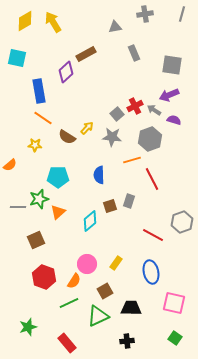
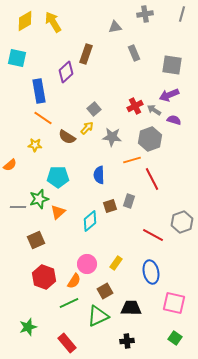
brown rectangle at (86, 54): rotated 42 degrees counterclockwise
gray square at (117, 114): moved 23 px left, 5 px up
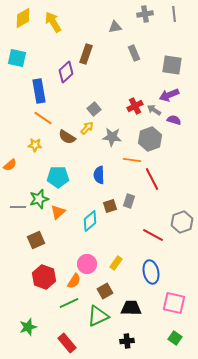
gray line at (182, 14): moved 8 px left; rotated 21 degrees counterclockwise
yellow diamond at (25, 21): moved 2 px left, 3 px up
orange line at (132, 160): rotated 24 degrees clockwise
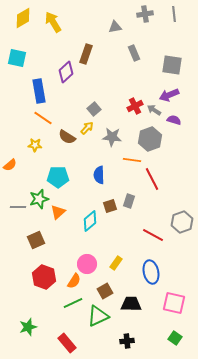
green line at (69, 303): moved 4 px right
black trapezoid at (131, 308): moved 4 px up
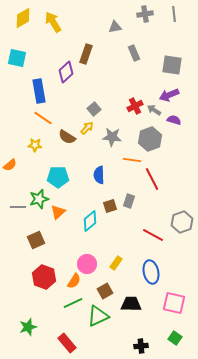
black cross at (127, 341): moved 14 px right, 5 px down
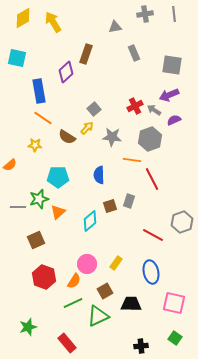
purple semicircle at (174, 120): rotated 40 degrees counterclockwise
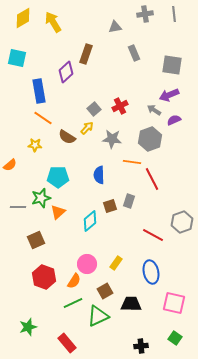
red cross at (135, 106): moved 15 px left
gray star at (112, 137): moved 2 px down
orange line at (132, 160): moved 2 px down
green star at (39, 199): moved 2 px right, 1 px up
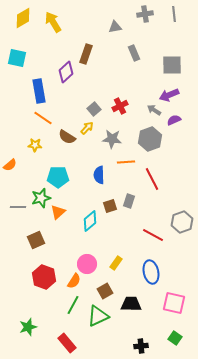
gray square at (172, 65): rotated 10 degrees counterclockwise
orange line at (132, 162): moved 6 px left; rotated 12 degrees counterclockwise
green line at (73, 303): moved 2 px down; rotated 36 degrees counterclockwise
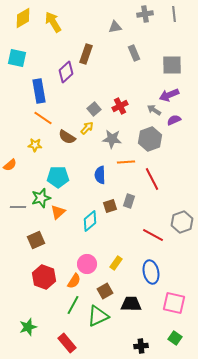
blue semicircle at (99, 175): moved 1 px right
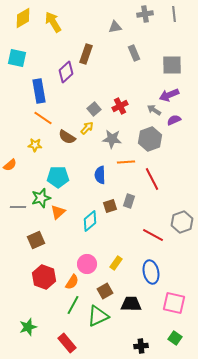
orange semicircle at (74, 281): moved 2 px left, 1 px down
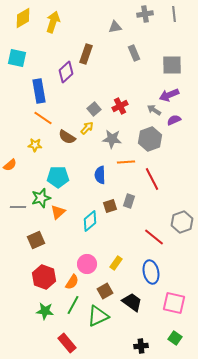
yellow arrow at (53, 22): rotated 50 degrees clockwise
red line at (153, 235): moved 1 px right, 2 px down; rotated 10 degrees clockwise
black trapezoid at (131, 304): moved 1 px right, 2 px up; rotated 35 degrees clockwise
green star at (28, 327): moved 17 px right, 16 px up; rotated 24 degrees clockwise
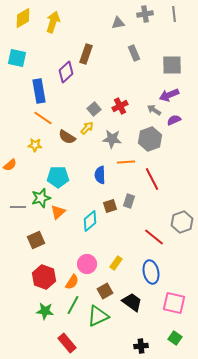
gray triangle at (115, 27): moved 3 px right, 4 px up
